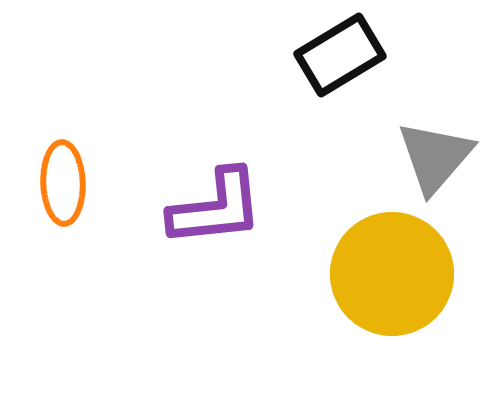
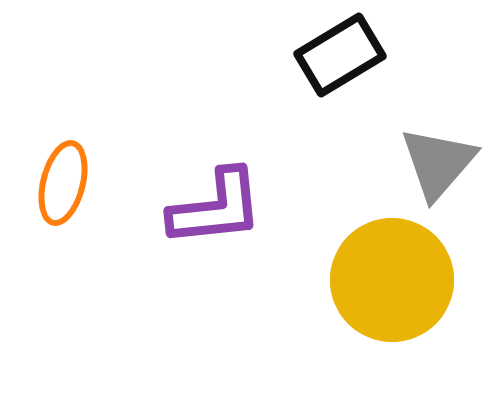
gray triangle: moved 3 px right, 6 px down
orange ellipse: rotated 16 degrees clockwise
yellow circle: moved 6 px down
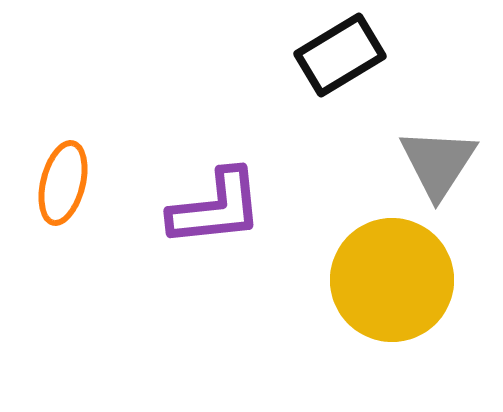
gray triangle: rotated 8 degrees counterclockwise
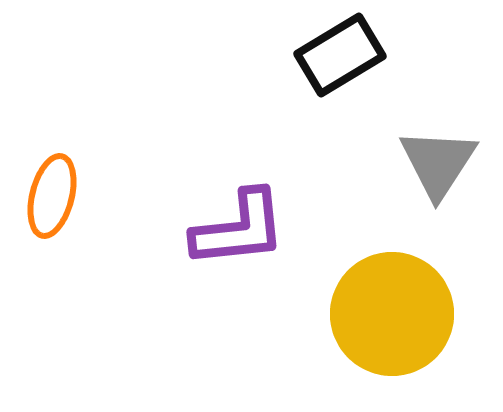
orange ellipse: moved 11 px left, 13 px down
purple L-shape: moved 23 px right, 21 px down
yellow circle: moved 34 px down
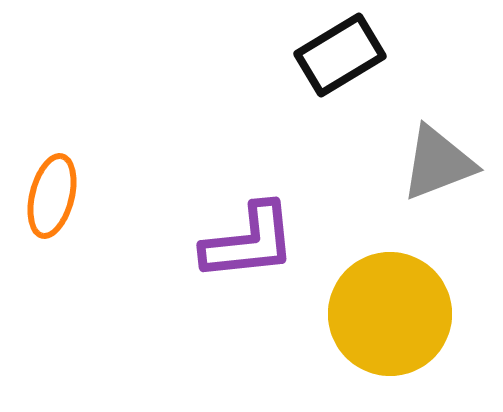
gray triangle: rotated 36 degrees clockwise
purple L-shape: moved 10 px right, 13 px down
yellow circle: moved 2 px left
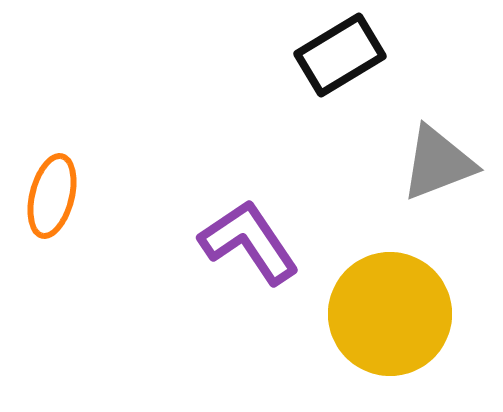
purple L-shape: rotated 118 degrees counterclockwise
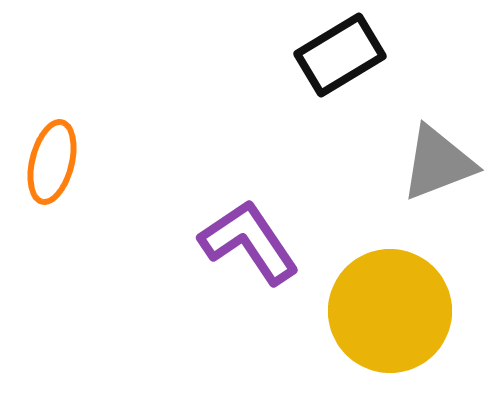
orange ellipse: moved 34 px up
yellow circle: moved 3 px up
